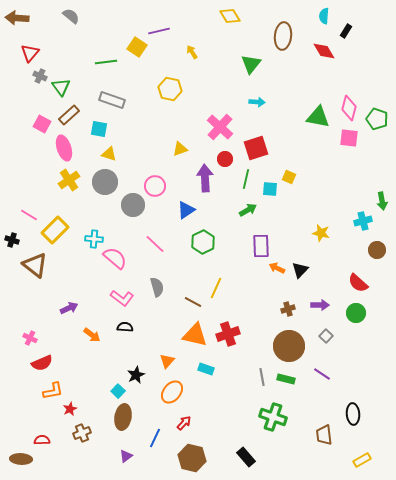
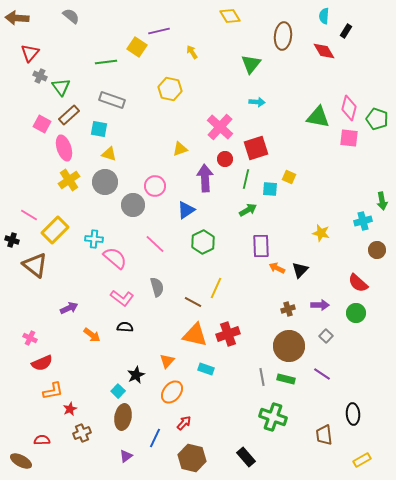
brown ellipse at (21, 459): moved 2 px down; rotated 25 degrees clockwise
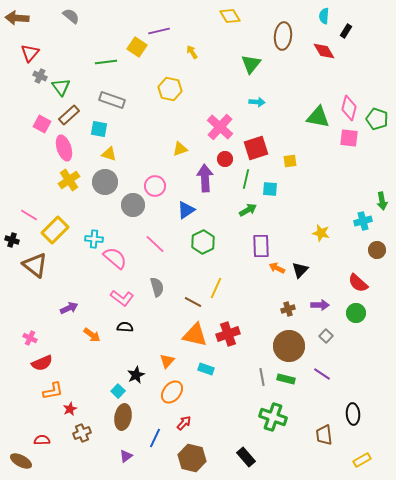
yellow square at (289, 177): moved 1 px right, 16 px up; rotated 32 degrees counterclockwise
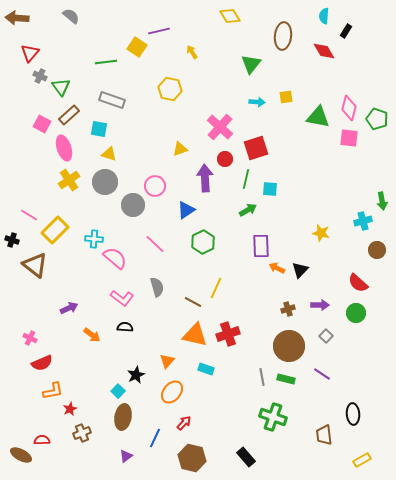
yellow square at (290, 161): moved 4 px left, 64 px up
brown ellipse at (21, 461): moved 6 px up
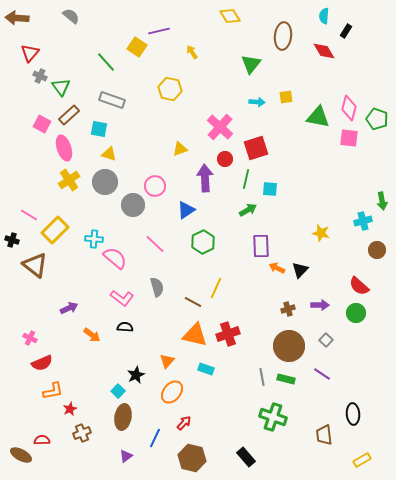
green line at (106, 62): rotated 55 degrees clockwise
red semicircle at (358, 283): moved 1 px right, 3 px down
gray square at (326, 336): moved 4 px down
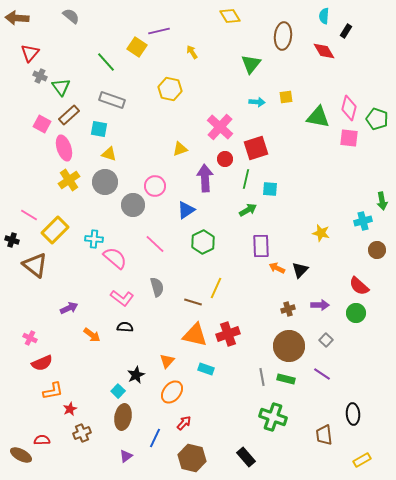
brown line at (193, 302): rotated 12 degrees counterclockwise
